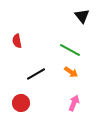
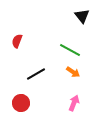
red semicircle: rotated 32 degrees clockwise
orange arrow: moved 2 px right
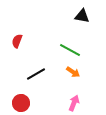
black triangle: rotated 42 degrees counterclockwise
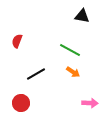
pink arrow: moved 16 px right; rotated 70 degrees clockwise
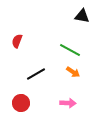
pink arrow: moved 22 px left
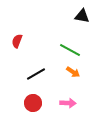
red circle: moved 12 px right
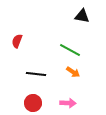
black line: rotated 36 degrees clockwise
